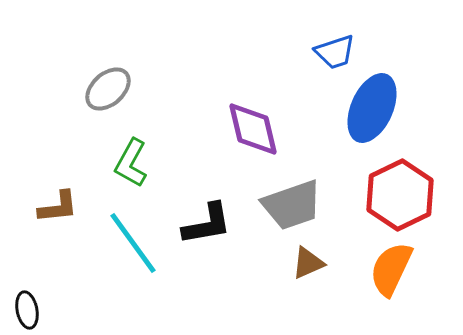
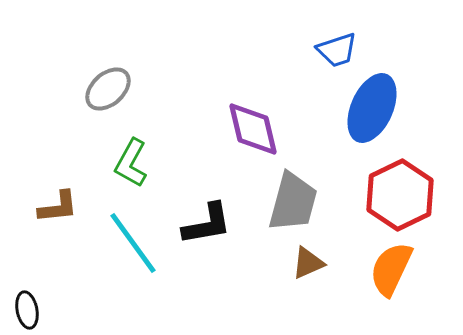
blue trapezoid: moved 2 px right, 2 px up
gray trapezoid: moved 1 px right, 3 px up; rotated 56 degrees counterclockwise
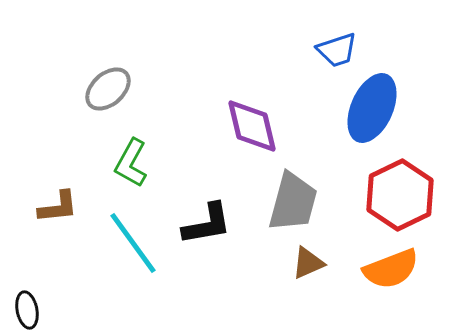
purple diamond: moved 1 px left, 3 px up
orange semicircle: rotated 136 degrees counterclockwise
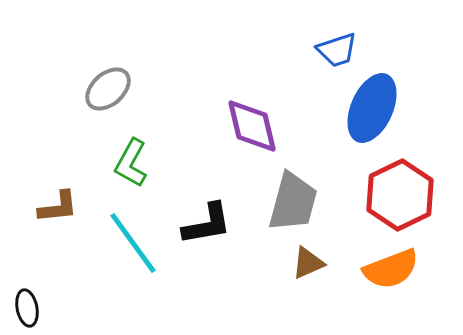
black ellipse: moved 2 px up
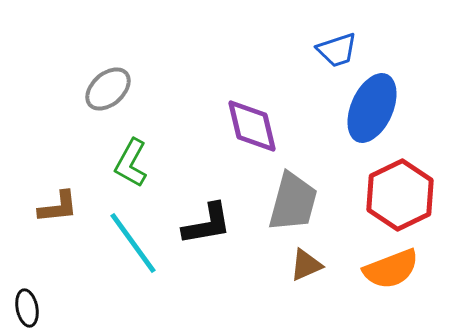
brown triangle: moved 2 px left, 2 px down
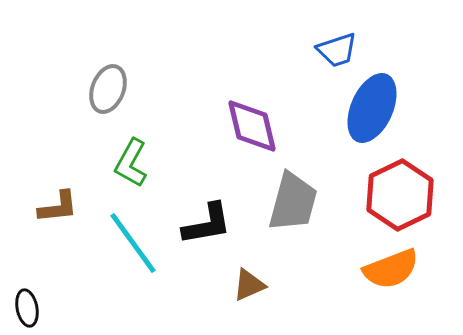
gray ellipse: rotated 27 degrees counterclockwise
brown triangle: moved 57 px left, 20 px down
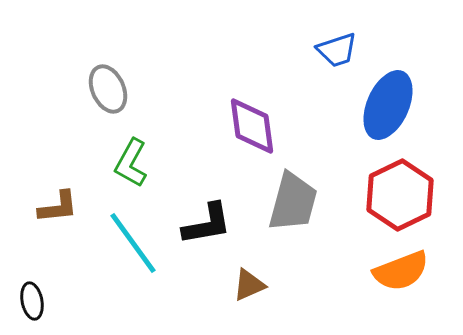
gray ellipse: rotated 45 degrees counterclockwise
blue ellipse: moved 16 px right, 3 px up
purple diamond: rotated 6 degrees clockwise
orange semicircle: moved 10 px right, 2 px down
black ellipse: moved 5 px right, 7 px up
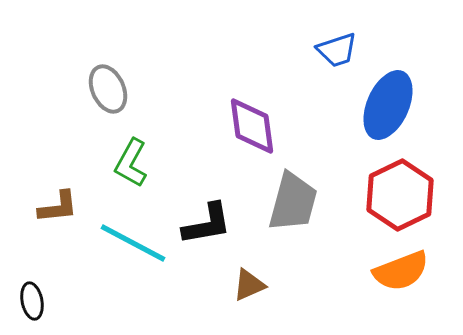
cyan line: rotated 26 degrees counterclockwise
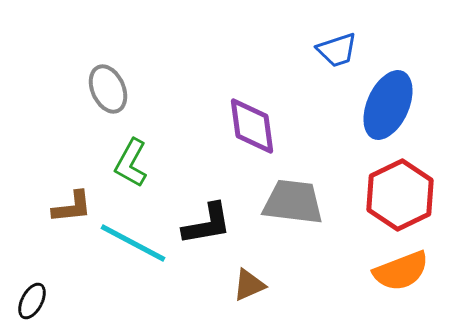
gray trapezoid: rotated 98 degrees counterclockwise
brown L-shape: moved 14 px right
black ellipse: rotated 39 degrees clockwise
